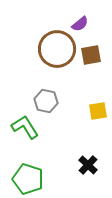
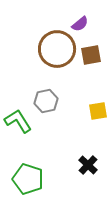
gray hexagon: rotated 25 degrees counterclockwise
green L-shape: moved 7 px left, 6 px up
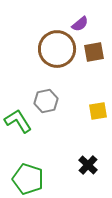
brown square: moved 3 px right, 3 px up
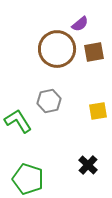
gray hexagon: moved 3 px right
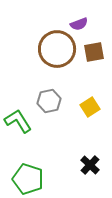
purple semicircle: moved 1 px left; rotated 18 degrees clockwise
yellow square: moved 8 px left, 4 px up; rotated 24 degrees counterclockwise
black cross: moved 2 px right
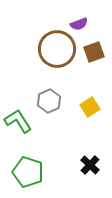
brown square: rotated 10 degrees counterclockwise
gray hexagon: rotated 10 degrees counterclockwise
green pentagon: moved 7 px up
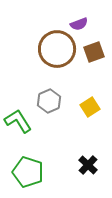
black cross: moved 2 px left
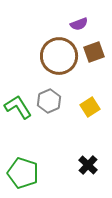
brown circle: moved 2 px right, 7 px down
green L-shape: moved 14 px up
green pentagon: moved 5 px left, 1 px down
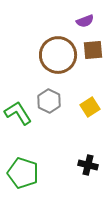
purple semicircle: moved 6 px right, 3 px up
brown square: moved 1 px left, 2 px up; rotated 15 degrees clockwise
brown circle: moved 1 px left, 1 px up
gray hexagon: rotated 10 degrees counterclockwise
green L-shape: moved 6 px down
black cross: rotated 30 degrees counterclockwise
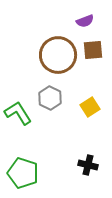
gray hexagon: moved 1 px right, 3 px up
